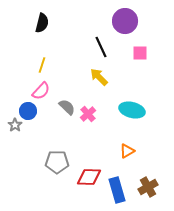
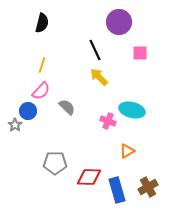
purple circle: moved 6 px left, 1 px down
black line: moved 6 px left, 3 px down
pink cross: moved 20 px right, 7 px down; rotated 28 degrees counterclockwise
gray pentagon: moved 2 px left, 1 px down
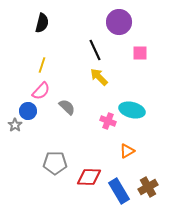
blue rectangle: moved 2 px right, 1 px down; rotated 15 degrees counterclockwise
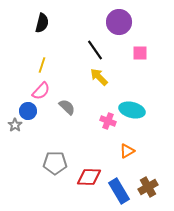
black line: rotated 10 degrees counterclockwise
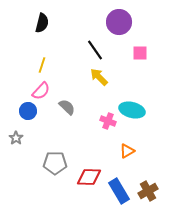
gray star: moved 1 px right, 13 px down
brown cross: moved 4 px down
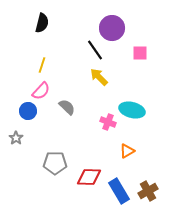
purple circle: moved 7 px left, 6 px down
pink cross: moved 1 px down
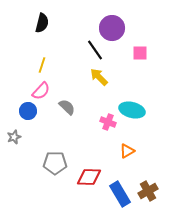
gray star: moved 2 px left, 1 px up; rotated 16 degrees clockwise
blue rectangle: moved 1 px right, 3 px down
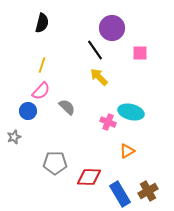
cyan ellipse: moved 1 px left, 2 px down
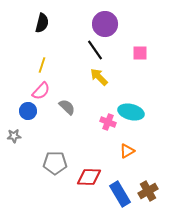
purple circle: moved 7 px left, 4 px up
gray star: moved 1 px up; rotated 16 degrees clockwise
